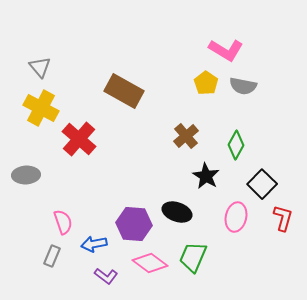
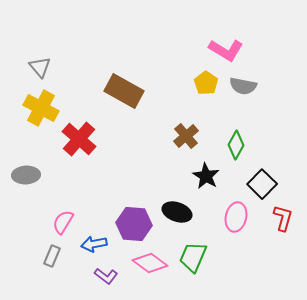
pink semicircle: rotated 130 degrees counterclockwise
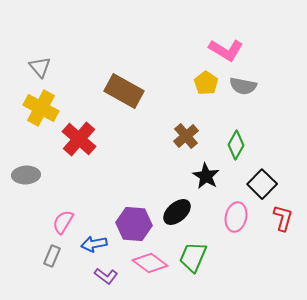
black ellipse: rotated 60 degrees counterclockwise
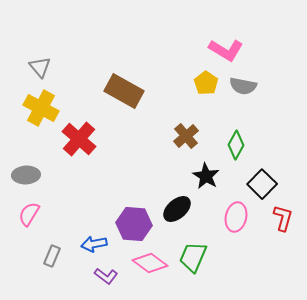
black ellipse: moved 3 px up
pink semicircle: moved 34 px left, 8 px up
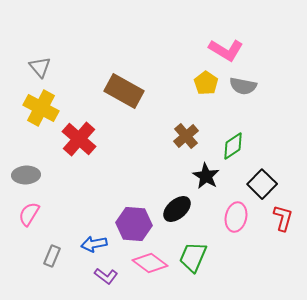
green diamond: moved 3 px left, 1 px down; rotated 28 degrees clockwise
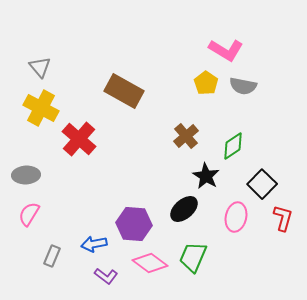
black ellipse: moved 7 px right
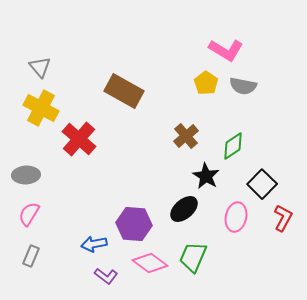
red L-shape: rotated 12 degrees clockwise
gray rectangle: moved 21 px left
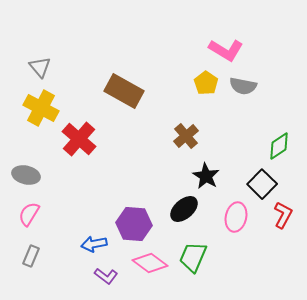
green diamond: moved 46 px right
gray ellipse: rotated 16 degrees clockwise
red L-shape: moved 3 px up
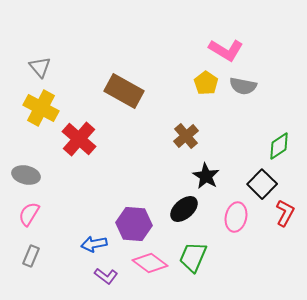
red L-shape: moved 2 px right, 2 px up
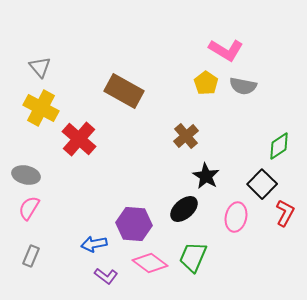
pink semicircle: moved 6 px up
